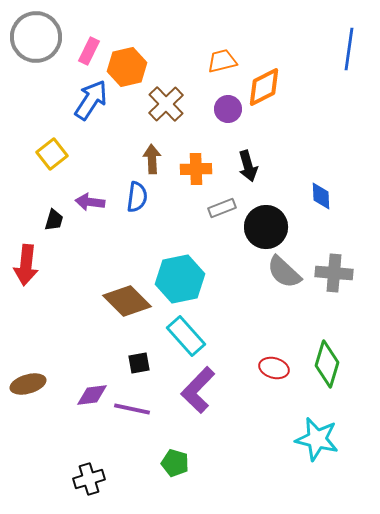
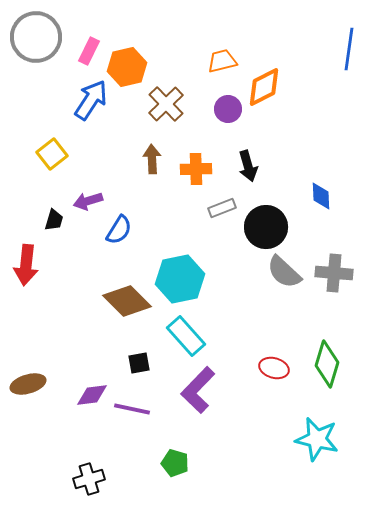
blue semicircle: moved 18 px left, 33 px down; rotated 24 degrees clockwise
purple arrow: moved 2 px left, 1 px up; rotated 24 degrees counterclockwise
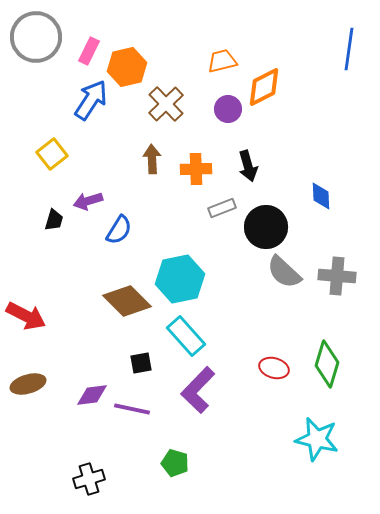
red arrow: moved 51 px down; rotated 69 degrees counterclockwise
gray cross: moved 3 px right, 3 px down
black square: moved 2 px right
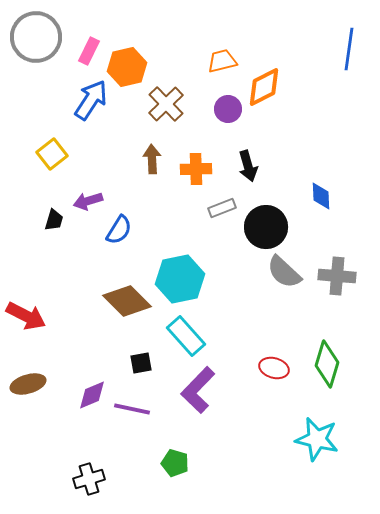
purple diamond: rotated 16 degrees counterclockwise
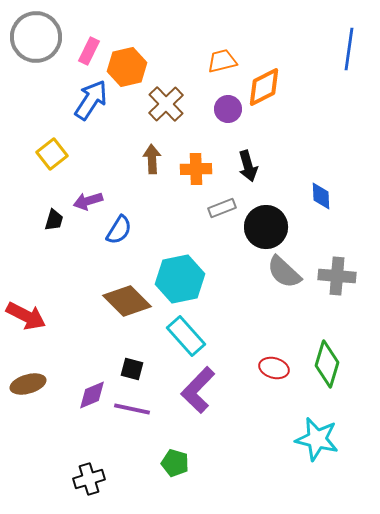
black square: moved 9 px left, 6 px down; rotated 25 degrees clockwise
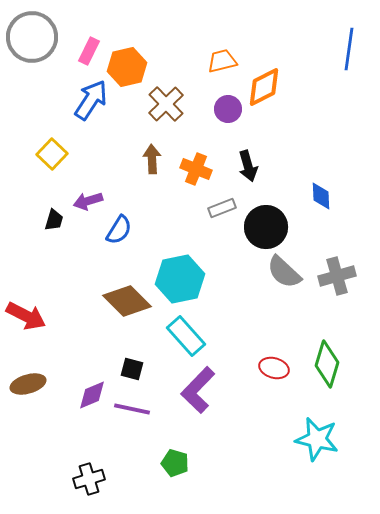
gray circle: moved 4 px left
yellow square: rotated 8 degrees counterclockwise
orange cross: rotated 24 degrees clockwise
gray cross: rotated 21 degrees counterclockwise
